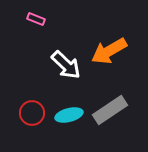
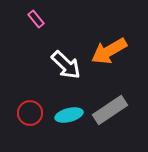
pink rectangle: rotated 30 degrees clockwise
red circle: moved 2 px left
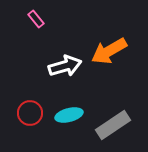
white arrow: moved 1 px left, 1 px down; rotated 60 degrees counterclockwise
gray rectangle: moved 3 px right, 15 px down
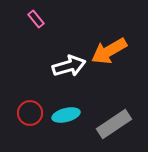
white arrow: moved 4 px right
cyan ellipse: moved 3 px left
gray rectangle: moved 1 px right, 1 px up
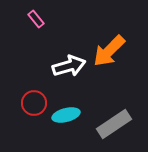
orange arrow: rotated 15 degrees counterclockwise
red circle: moved 4 px right, 10 px up
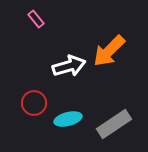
cyan ellipse: moved 2 px right, 4 px down
